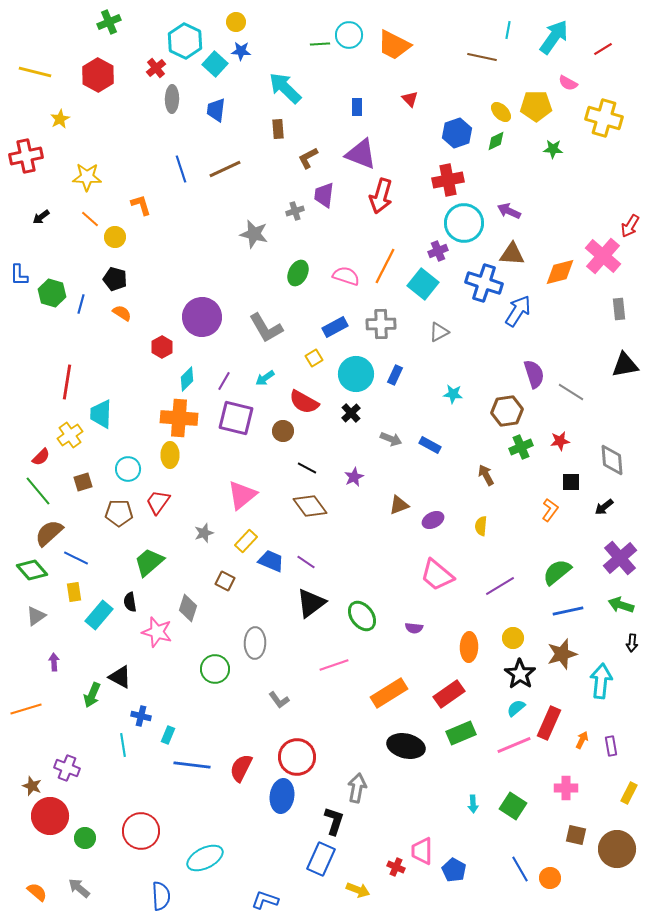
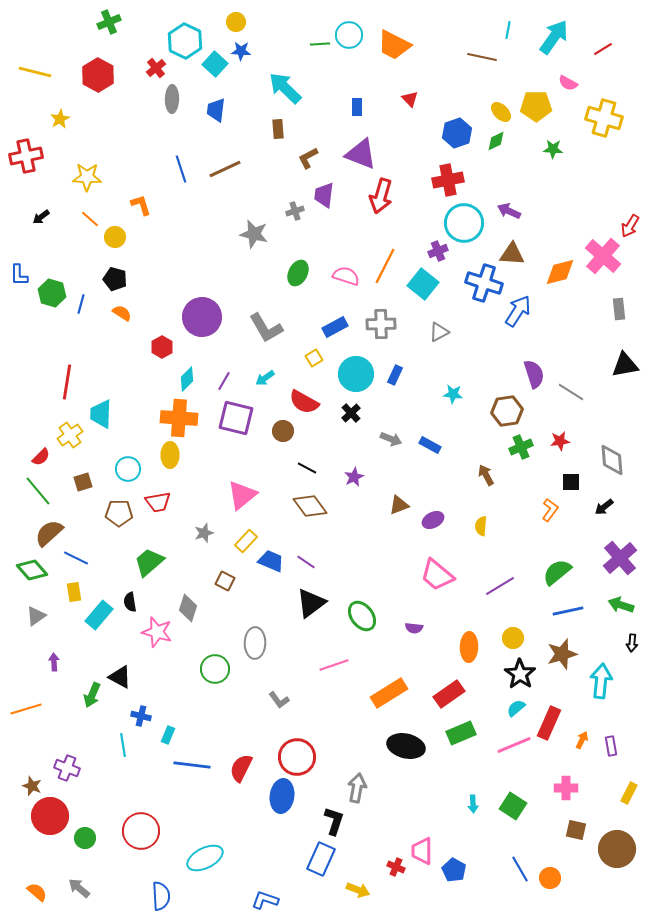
red trapezoid at (158, 502): rotated 136 degrees counterclockwise
brown square at (576, 835): moved 5 px up
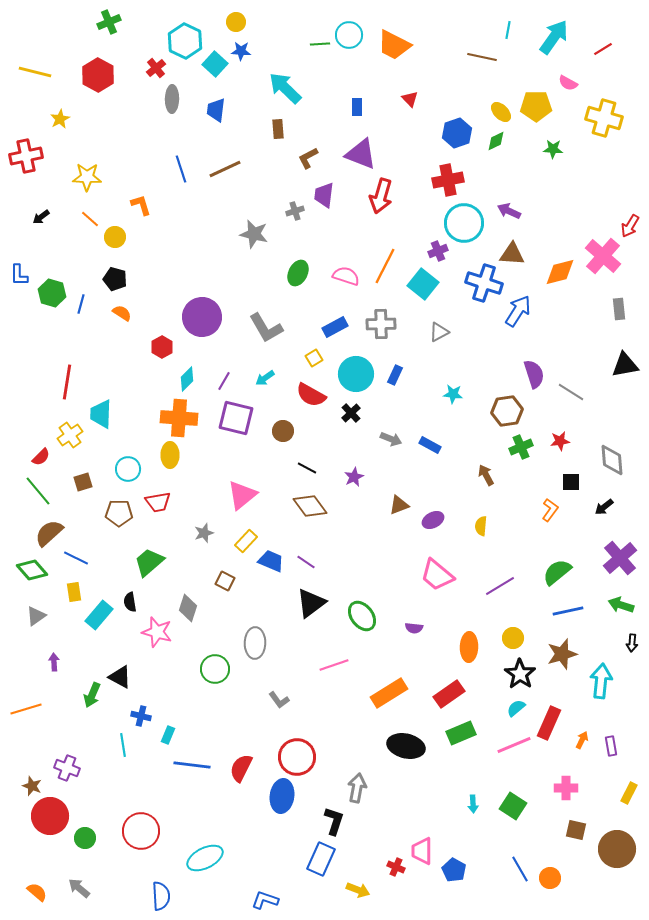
red semicircle at (304, 402): moved 7 px right, 7 px up
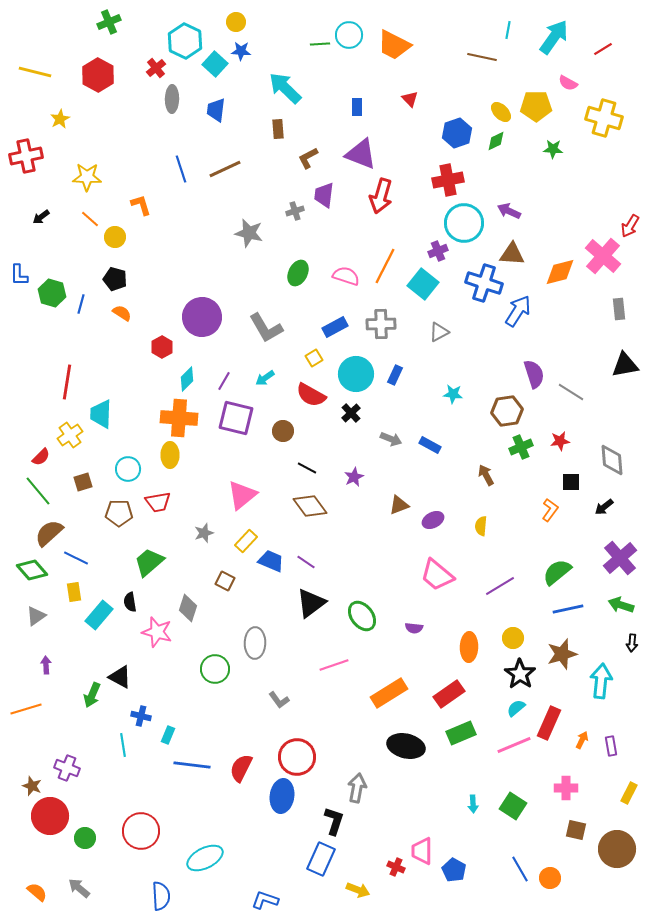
gray star at (254, 234): moved 5 px left, 1 px up
blue line at (568, 611): moved 2 px up
purple arrow at (54, 662): moved 8 px left, 3 px down
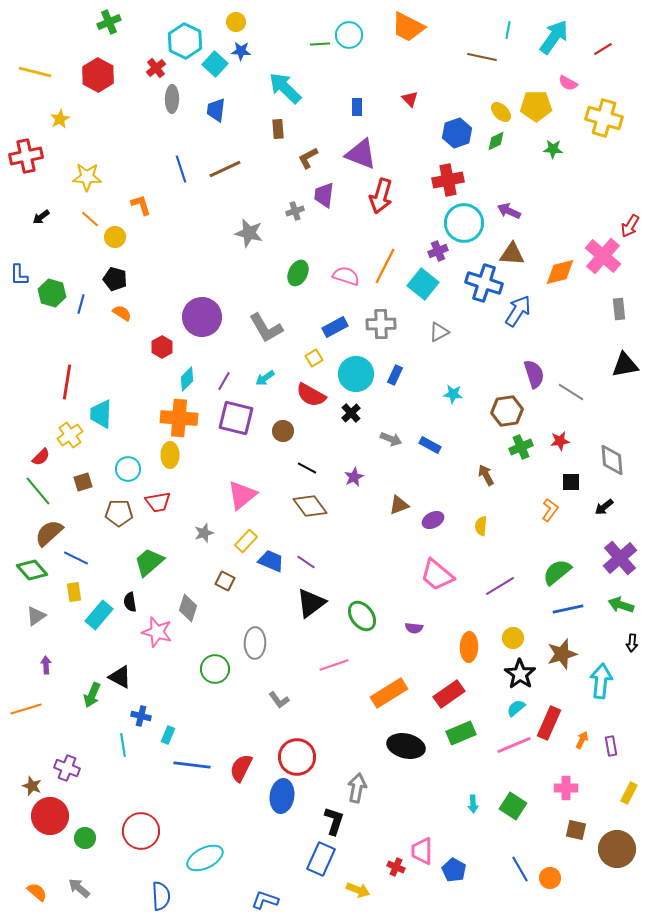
orange trapezoid at (394, 45): moved 14 px right, 18 px up
